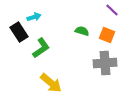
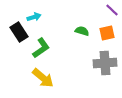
orange square: moved 2 px up; rotated 35 degrees counterclockwise
yellow arrow: moved 8 px left, 5 px up
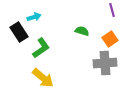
purple line: rotated 32 degrees clockwise
orange square: moved 3 px right, 6 px down; rotated 21 degrees counterclockwise
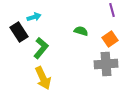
green semicircle: moved 1 px left
green L-shape: rotated 15 degrees counterclockwise
gray cross: moved 1 px right, 1 px down
yellow arrow: rotated 25 degrees clockwise
